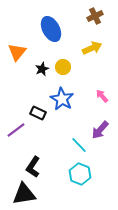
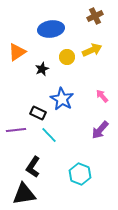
blue ellipse: rotated 70 degrees counterclockwise
yellow arrow: moved 2 px down
orange triangle: rotated 18 degrees clockwise
yellow circle: moved 4 px right, 10 px up
purple line: rotated 30 degrees clockwise
cyan line: moved 30 px left, 10 px up
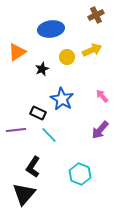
brown cross: moved 1 px right, 1 px up
black triangle: rotated 40 degrees counterclockwise
